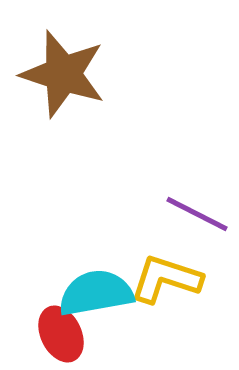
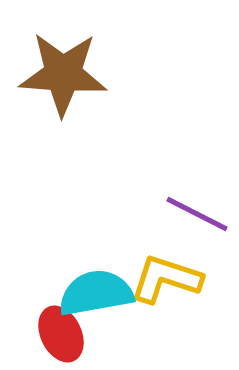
brown star: rotated 14 degrees counterclockwise
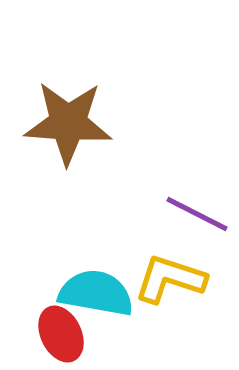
brown star: moved 5 px right, 49 px down
yellow L-shape: moved 4 px right
cyan semicircle: rotated 20 degrees clockwise
